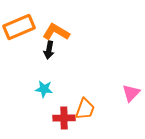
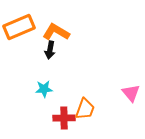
black arrow: moved 1 px right
cyan star: rotated 12 degrees counterclockwise
pink triangle: rotated 24 degrees counterclockwise
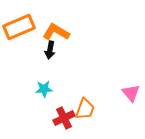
red cross: rotated 25 degrees counterclockwise
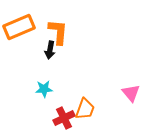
orange L-shape: moved 2 px right; rotated 64 degrees clockwise
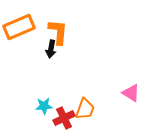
black arrow: moved 1 px right, 1 px up
cyan star: moved 17 px down
pink triangle: rotated 18 degrees counterclockwise
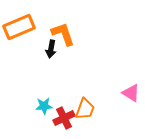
orange L-shape: moved 5 px right, 2 px down; rotated 24 degrees counterclockwise
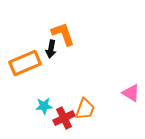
orange rectangle: moved 6 px right, 36 px down
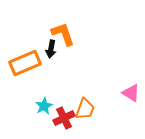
cyan star: rotated 24 degrees counterclockwise
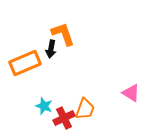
cyan star: rotated 24 degrees counterclockwise
